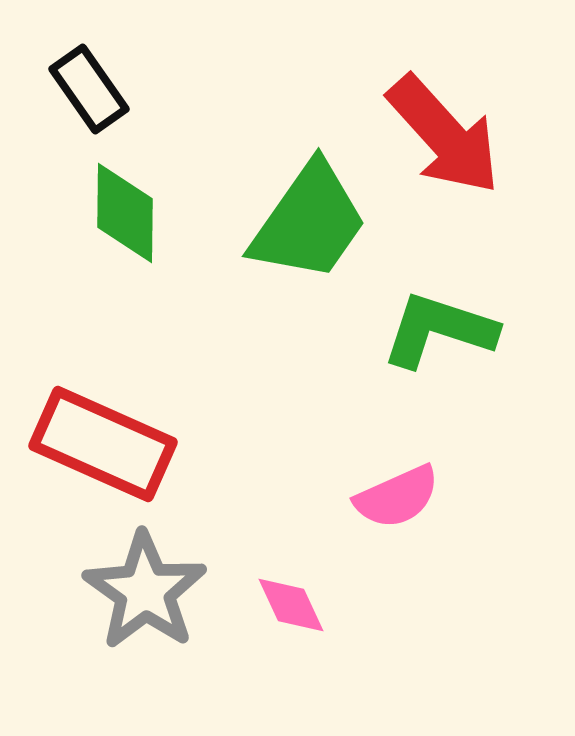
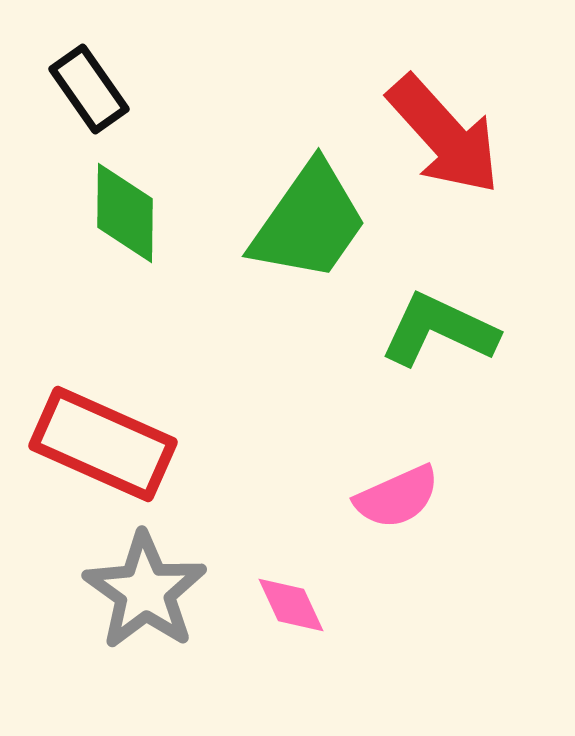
green L-shape: rotated 7 degrees clockwise
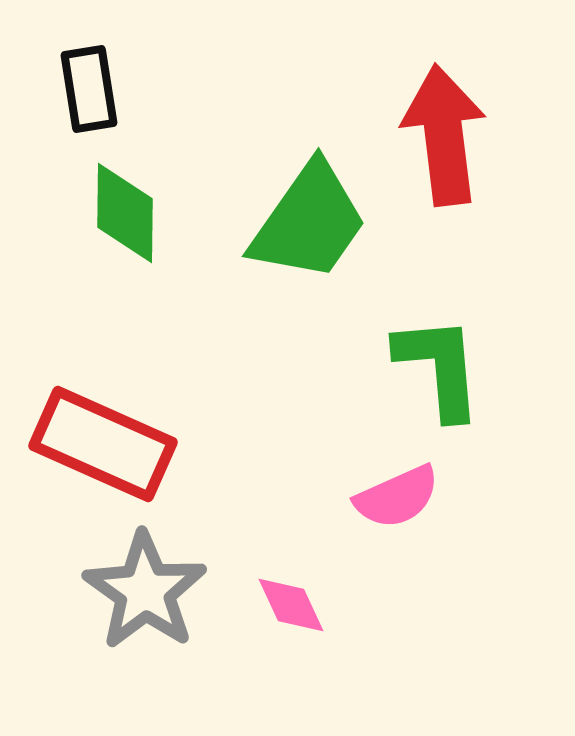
black rectangle: rotated 26 degrees clockwise
red arrow: rotated 145 degrees counterclockwise
green L-shape: moved 37 px down; rotated 60 degrees clockwise
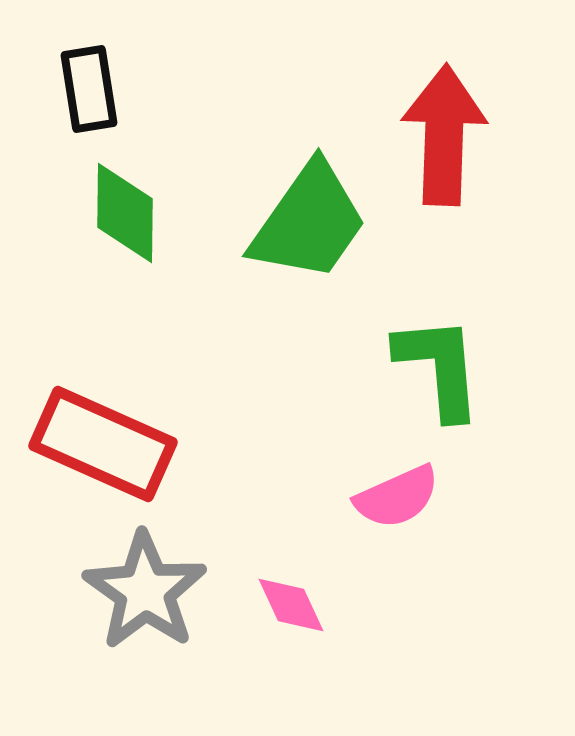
red arrow: rotated 9 degrees clockwise
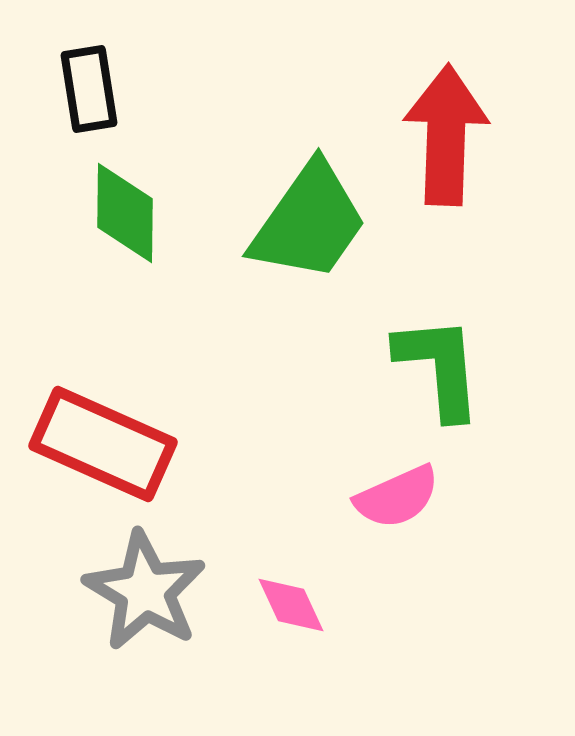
red arrow: moved 2 px right
gray star: rotated 4 degrees counterclockwise
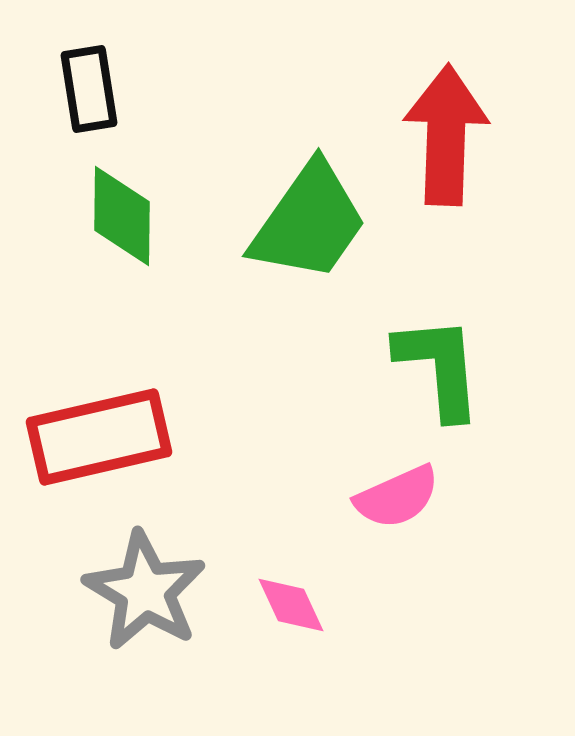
green diamond: moved 3 px left, 3 px down
red rectangle: moved 4 px left, 7 px up; rotated 37 degrees counterclockwise
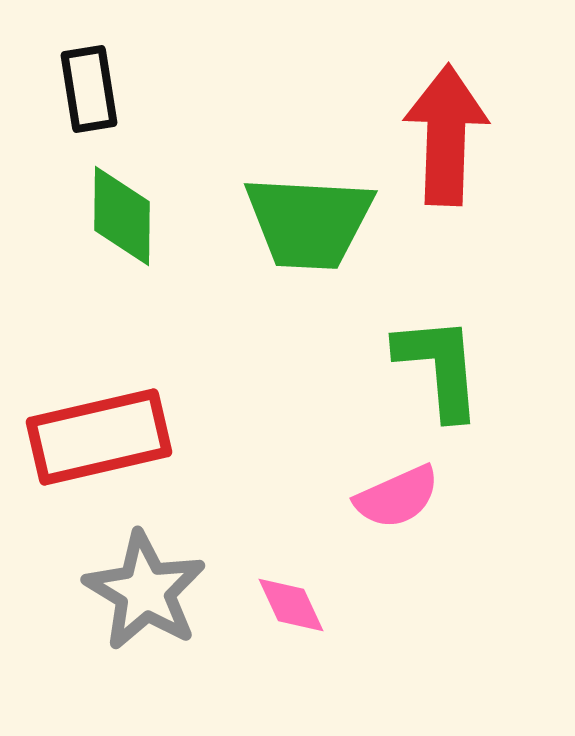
green trapezoid: rotated 58 degrees clockwise
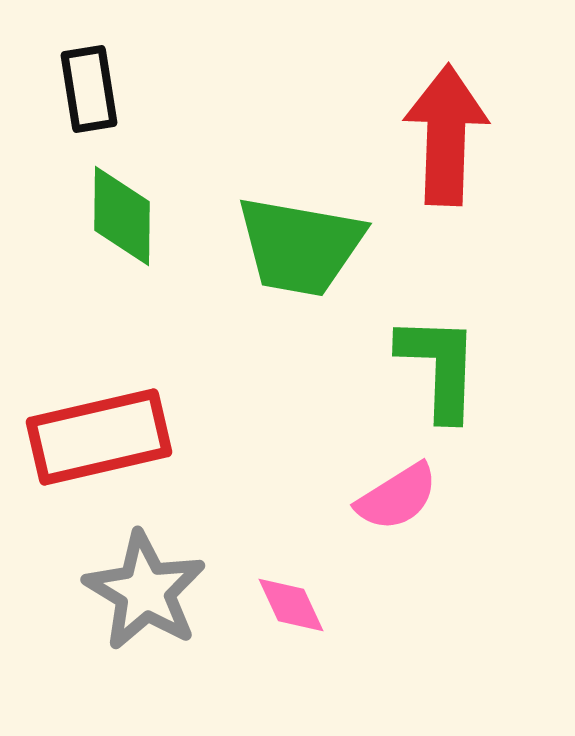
green trapezoid: moved 9 px left, 24 px down; rotated 7 degrees clockwise
green L-shape: rotated 7 degrees clockwise
pink semicircle: rotated 8 degrees counterclockwise
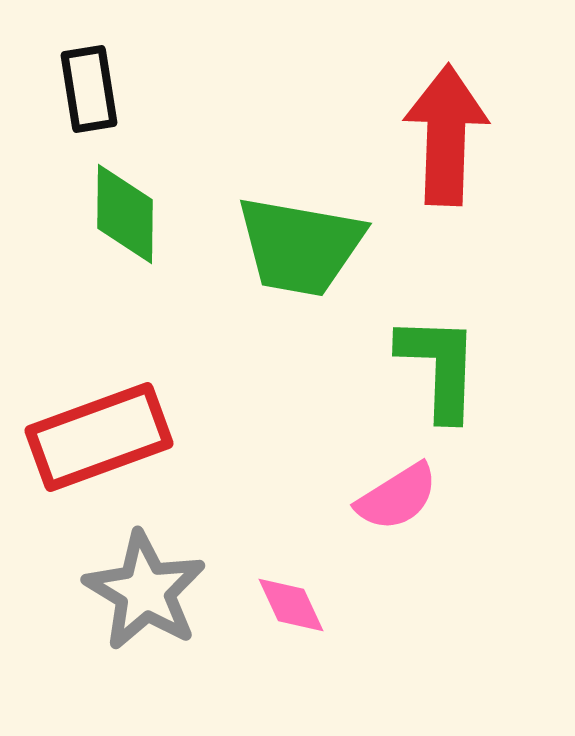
green diamond: moved 3 px right, 2 px up
red rectangle: rotated 7 degrees counterclockwise
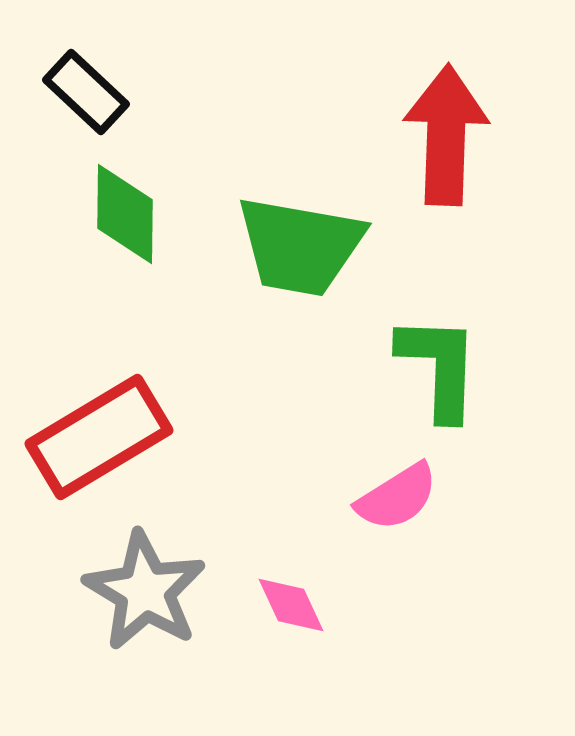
black rectangle: moved 3 px left, 3 px down; rotated 38 degrees counterclockwise
red rectangle: rotated 11 degrees counterclockwise
